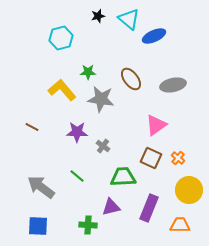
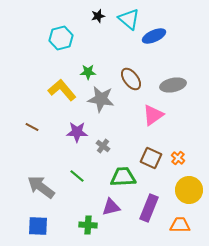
pink triangle: moved 3 px left, 10 px up
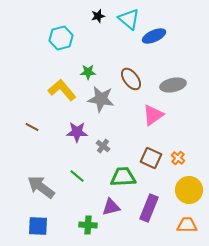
orange trapezoid: moved 7 px right
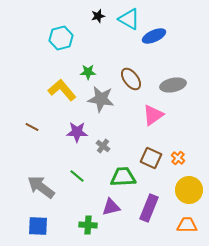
cyan triangle: rotated 10 degrees counterclockwise
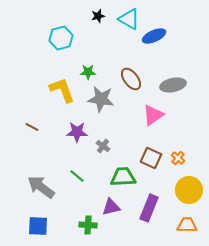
yellow L-shape: rotated 20 degrees clockwise
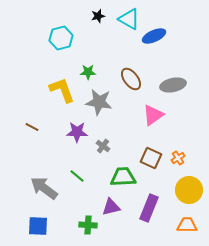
gray star: moved 2 px left, 3 px down
orange cross: rotated 16 degrees clockwise
gray arrow: moved 3 px right, 1 px down
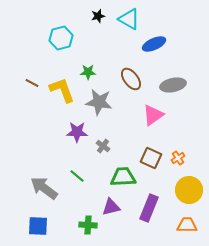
blue ellipse: moved 8 px down
brown line: moved 44 px up
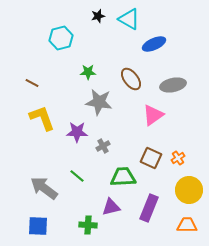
yellow L-shape: moved 20 px left, 28 px down
gray cross: rotated 24 degrees clockwise
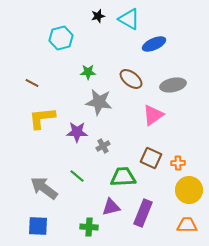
brown ellipse: rotated 15 degrees counterclockwise
yellow L-shape: rotated 76 degrees counterclockwise
orange cross: moved 5 px down; rotated 32 degrees clockwise
purple rectangle: moved 6 px left, 5 px down
green cross: moved 1 px right, 2 px down
